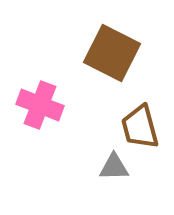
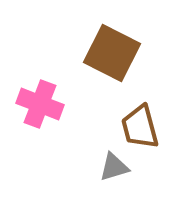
pink cross: moved 1 px up
gray triangle: rotated 16 degrees counterclockwise
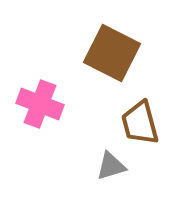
brown trapezoid: moved 4 px up
gray triangle: moved 3 px left, 1 px up
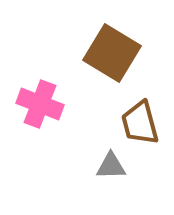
brown square: rotated 4 degrees clockwise
gray triangle: rotated 16 degrees clockwise
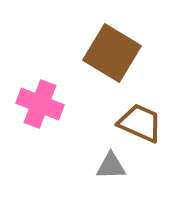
brown trapezoid: rotated 129 degrees clockwise
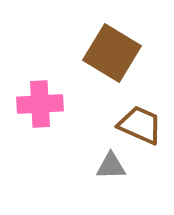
pink cross: rotated 24 degrees counterclockwise
brown trapezoid: moved 2 px down
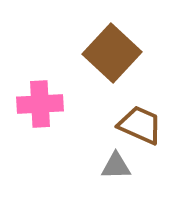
brown square: rotated 12 degrees clockwise
gray triangle: moved 5 px right
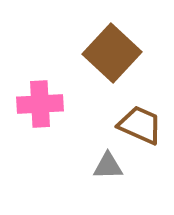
gray triangle: moved 8 px left
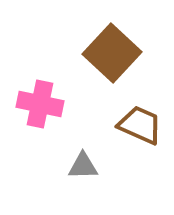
pink cross: rotated 15 degrees clockwise
gray triangle: moved 25 px left
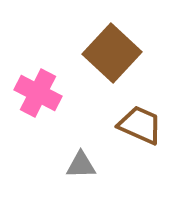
pink cross: moved 2 px left, 11 px up; rotated 15 degrees clockwise
gray triangle: moved 2 px left, 1 px up
